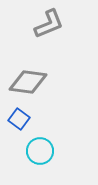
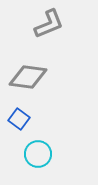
gray diamond: moved 5 px up
cyan circle: moved 2 px left, 3 px down
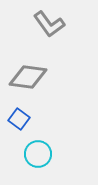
gray L-shape: rotated 76 degrees clockwise
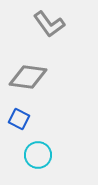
blue square: rotated 10 degrees counterclockwise
cyan circle: moved 1 px down
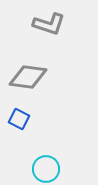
gray L-shape: rotated 36 degrees counterclockwise
cyan circle: moved 8 px right, 14 px down
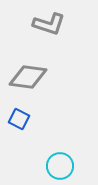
cyan circle: moved 14 px right, 3 px up
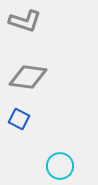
gray L-shape: moved 24 px left, 3 px up
